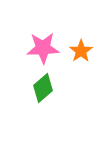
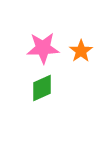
green diamond: moved 1 px left; rotated 16 degrees clockwise
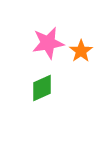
pink star: moved 5 px right, 5 px up; rotated 8 degrees counterclockwise
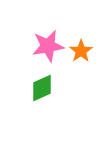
pink star: moved 3 px down
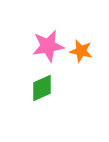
orange star: rotated 25 degrees counterclockwise
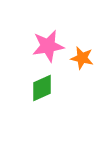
orange star: moved 1 px right, 7 px down
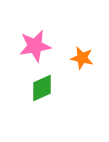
pink star: moved 13 px left
